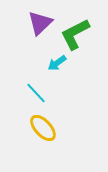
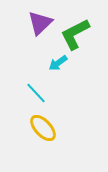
cyan arrow: moved 1 px right
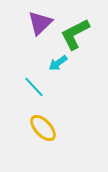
cyan line: moved 2 px left, 6 px up
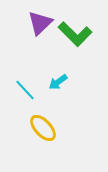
green L-shape: rotated 108 degrees counterclockwise
cyan arrow: moved 19 px down
cyan line: moved 9 px left, 3 px down
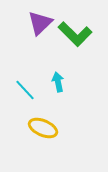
cyan arrow: rotated 114 degrees clockwise
yellow ellipse: rotated 24 degrees counterclockwise
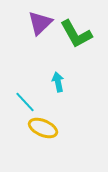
green L-shape: moved 1 px right; rotated 16 degrees clockwise
cyan line: moved 12 px down
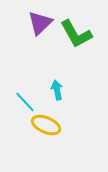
cyan arrow: moved 1 px left, 8 px down
yellow ellipse: moved 3 px right, 3 px up
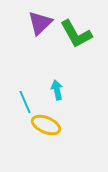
cyan line: rotated 20 degrees clockwise
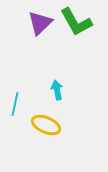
green L-shape: moved 12 px up
cyan line: moved 10 px left, 2 px down; rotated 35 degrees clockwise
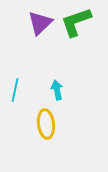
green L-shape: rotated 100 degrees clockwise
cyan line: moved 14 px up
yellow ellipse: moved 1 px up; rotated 60 degrees clockwise
